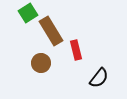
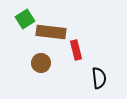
green square: moved 3 px left, 6 px down
brown rectangle: moved 1 px down; rotated 52 degrees counterclockwise
black semicircle: rotated 45 degrees counterclockwise
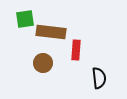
green square: rotated 24 degrees clockwise
red rectangle: rotated 18 degrees clockwise
brown circle: moved 2 px right
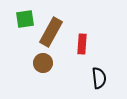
brown rectangle: rotated 68 degrees counterclockwise
red rectangle: moved 6 px right, 6 px up
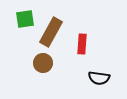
black semicircle: rotated 105 degrees clockwise
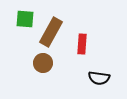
green square: rotated 12 degrees clockwise
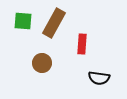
green square: moved 2 px left, 2 px down
brown rectangle: moved 3 px right, 9 px up
brown circle: moved 1 px left
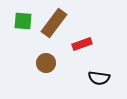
brown rectangle: rotated 8 degrees clockwise
red rectangle: rotated 66 degrees clockwise
brown circle: moved 4 px right
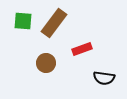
red rectangle: moved 5 px down
black semicircle: moved 5 px right
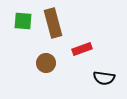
brown rectangle: moved 1 px left; rotated 52 degrees counterclockwise
